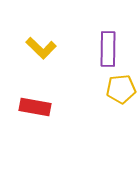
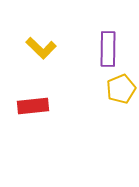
yellow pentagon: rotated 16 degrees counterclockwise
red rectangle: moved 2 px left, 1 px up; rotated 16 degrees counterclockwise
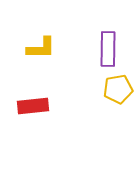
yellow L-shape: rotated 44 degrees counterclockwise
yellow pentagon: moved 3 px left; rotated 12 degrees clockwise
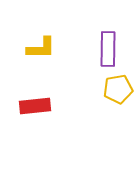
red rectangle: moved 2 px right
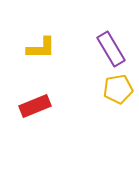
purple rectangle: moved 3 px right; rotated 32 degrees counterclockwise
red rectangle: rotated 16 degrees counterclockwise
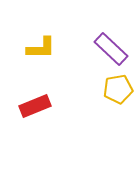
purple rectangle: rotated 16 degrees counterclockwise
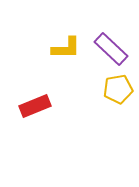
yellow L-shape: moved 25 px right
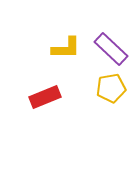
yellow pentagon: moved 7 px left, 1 px up
red rectangle: moved 10 px right, 9 px up
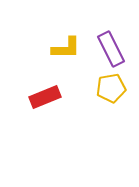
purple rectangle: rotated 20 degrees clockwise
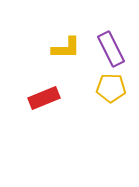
yellow pentagon: rotated 12 degrees clockwise
red rectangle: moved 1 px left, 1 px down
